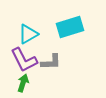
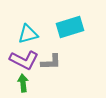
cyan triangle: rotated 15 degrees clockwise
purple L-shape: rotated 36 degrees counterclockwise
green arrow: rotated 24 degrees counterclockwise
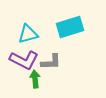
green arrow: moved 12 px right, 4 px up
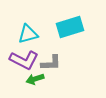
gray L-shape: moved 1 px down
green arrow: rotated 102 degrees counterclockwise
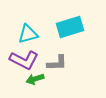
gray L-shape: moved 6 px right
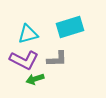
gray L-shape: moved 4 px up
